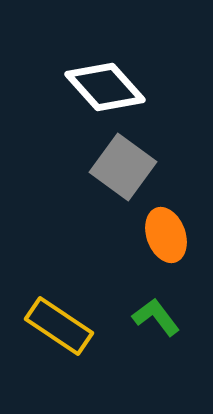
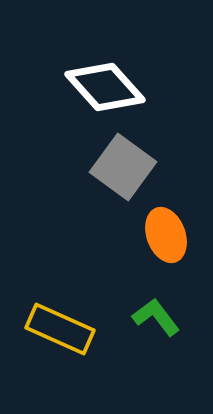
yellow rectangle: moved 1 px right, 3 px down; rotated 10 degrees counterclockwise
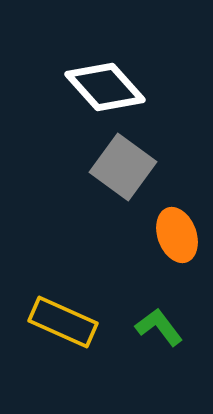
orange ellipse: moved 11 px right
green L-shape: moved 3 px right, 10 px down
yellow rectangle: moved 3 px right, 7 px up
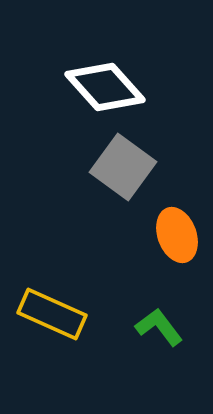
yellow rectangle: moved 11 px left, 8 px up
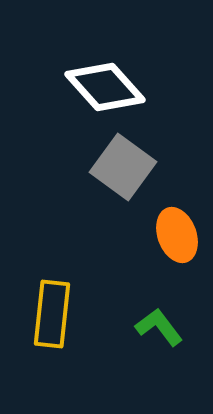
yellow rectangle: rotated 72 degrees clockwise
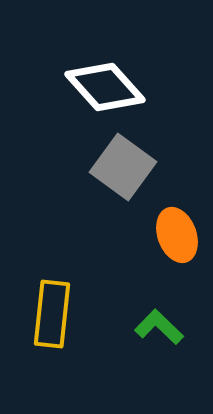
green L-shape: rotated 9 degrees counterclockwise
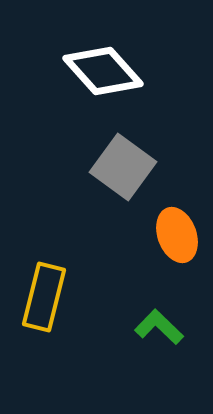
white diamond: moved 2 px left, 16 px up
yellow rectangle: moved 8 px left, 17 px up; rotated 8 degrees clockwise
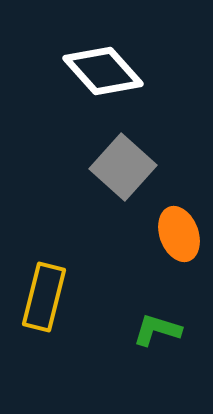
gray square: rotated 6 degrees clockwise
orange ellipse: moved 2 px right, 1 px up
green L-shape: moved 2 px left, 3 px down; rotated 27 degrees counterclockwise
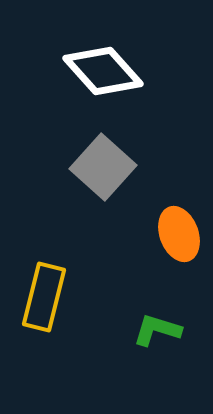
gray square: moved 20 px left
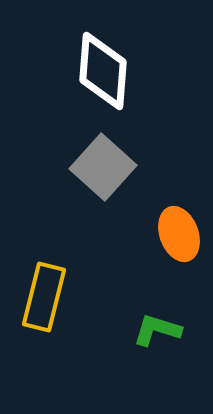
white diamond: rotated 46 degrees clockwise
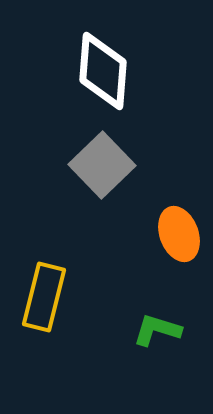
gray square: moved 1 px left, 2 px up; rotated 4 degrees clockwise
